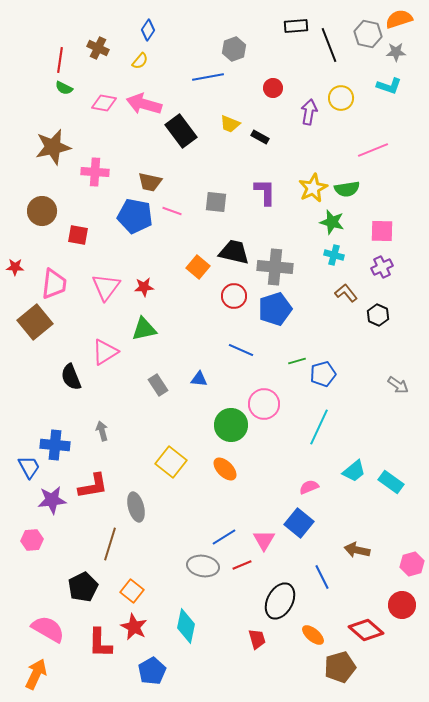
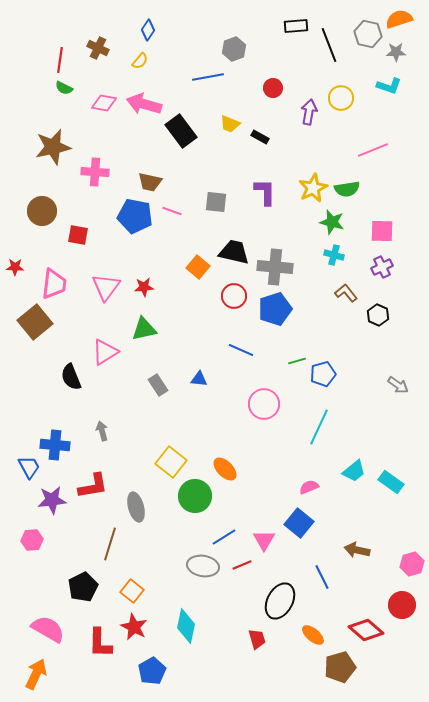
green circle at (231, 425): moved 36 px left, 71 px down
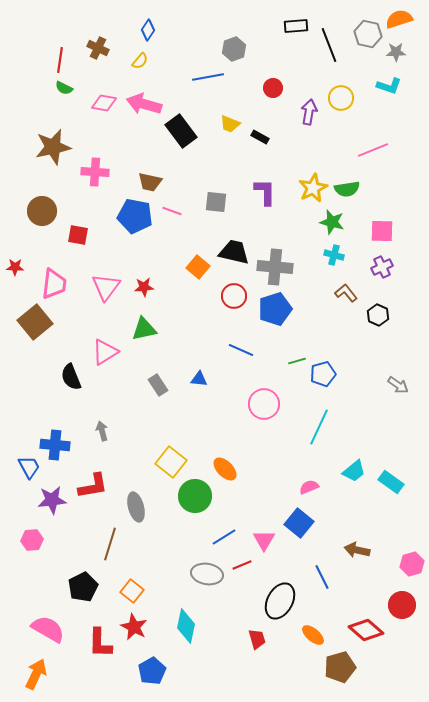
gray ellipse at (203, 566): moved 4 px right, 8 px down
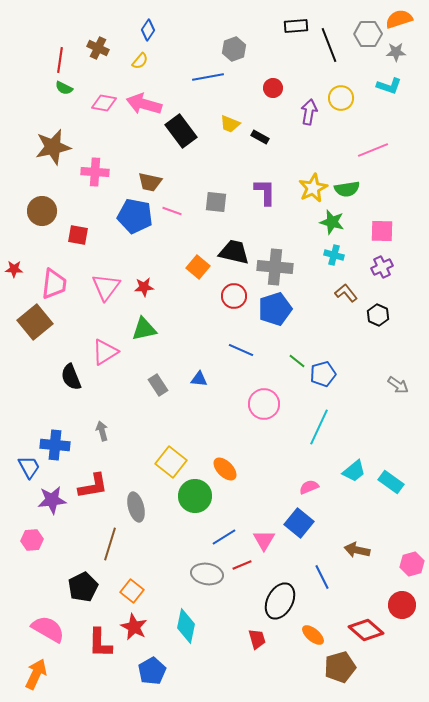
gray hexagon at (368, 34): rotated 12 degrees counterclockwise
red star at (15, 267): moved 1 px left, 2 px down
green line at (297, 361): rotated 54 degrees clockwise
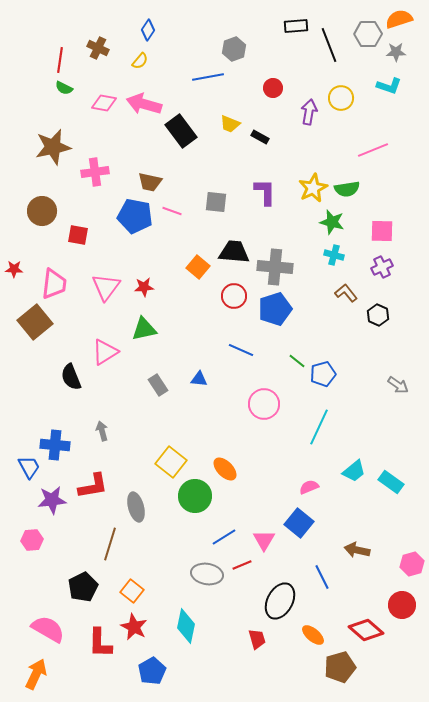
pink cross at (95, 172): rotated 12 degrees counterclockwise
black trapezoid at (234, 252): rotated 8 degrees counterclockwise
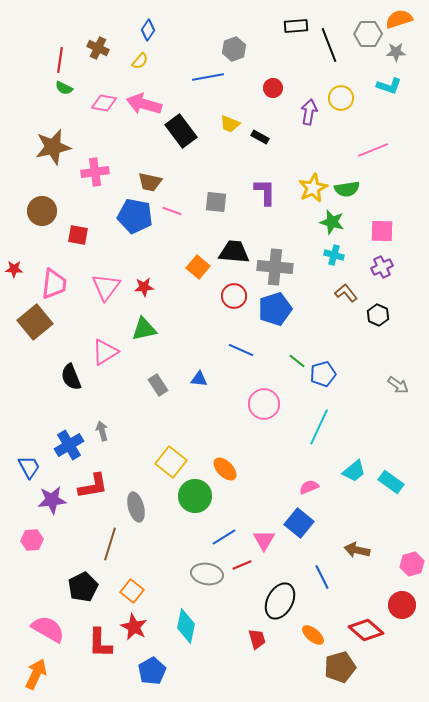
blue cross at (55, 445): moved 14 px right; rotated 36 degrees counterclockwise
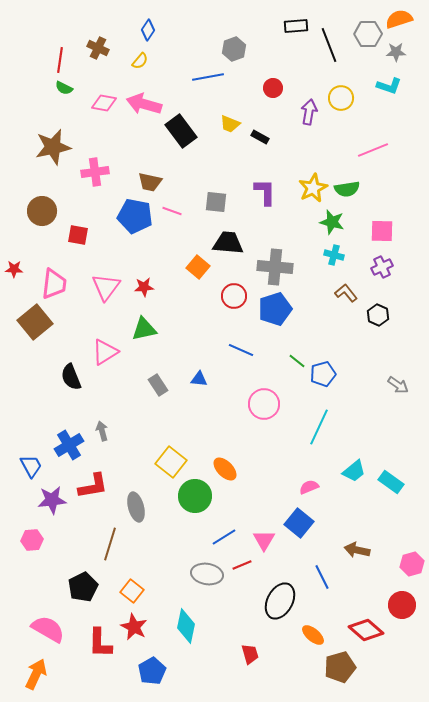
black trapezoid at (234, 252): moved 6 px left, 9 px up
blue trapezoid at (29, 467): moved 2 px right, 1 px up
red trapezoid at (257, 639): moved 7 px left, 15 px down
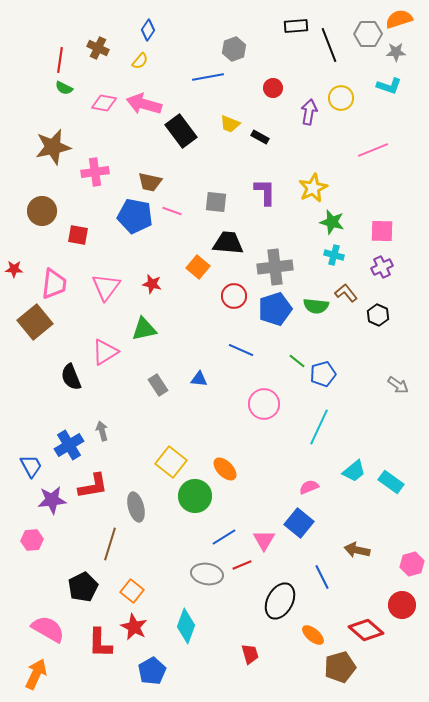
green semicircle at (347, 189): moved 31 px left, 117 px down; rotated 15 degrees clockwise
gray cross at (275, 267): rotated 12 degrees counterclockwise
red star at (144, 287): moved 8 px right, 3 px up; rotated 18 degrees clockwise
cyan diamond at (186, 626): rotated 8 degrees clockwise
